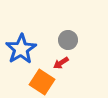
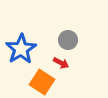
red arrow: rotated 119 degrees counterclockwise
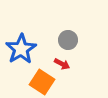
red arrow: moved 1 px right, 1 px down
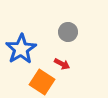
gray circle: moved 8 px up
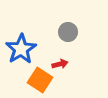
red arrow: moved 2 px left; rotated 42 degrees counterclockwise
orange square: moved 2 px left, 2 px up
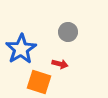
red arrow: rotated 28 degrees clockwise
orange square: moved 1 px left, 2 px down; rotated 15 degrees counterclockwise
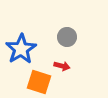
gray circle: moved 1 px left, 5 px down
red arrow: moved 2 px right, 2 px down
